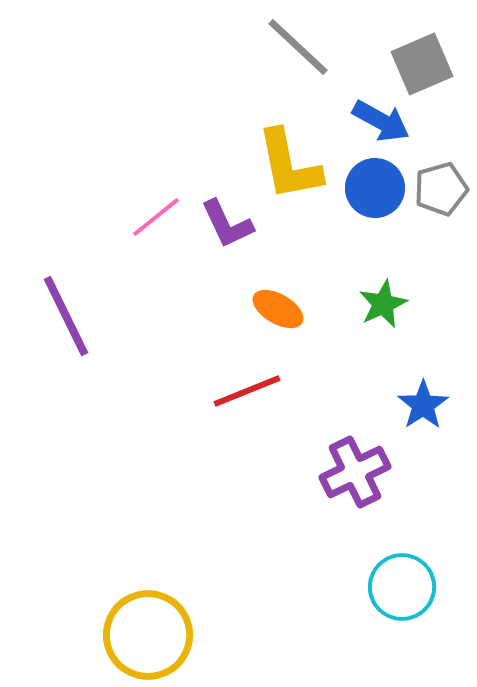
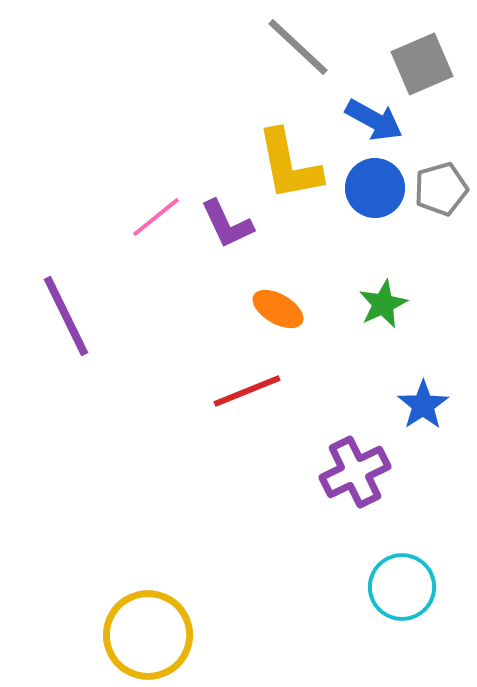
blue arrow: moved 7 px left, 1 px up
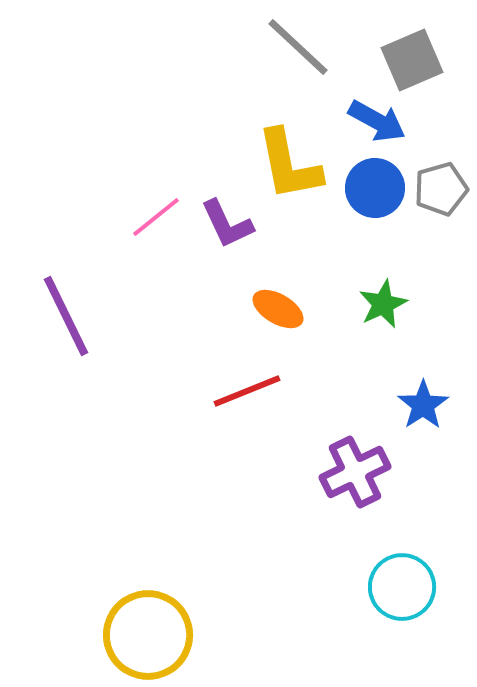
gray square: moved 10 px left, 4 px up
blue arrow: moved 3 px right, 1 px down
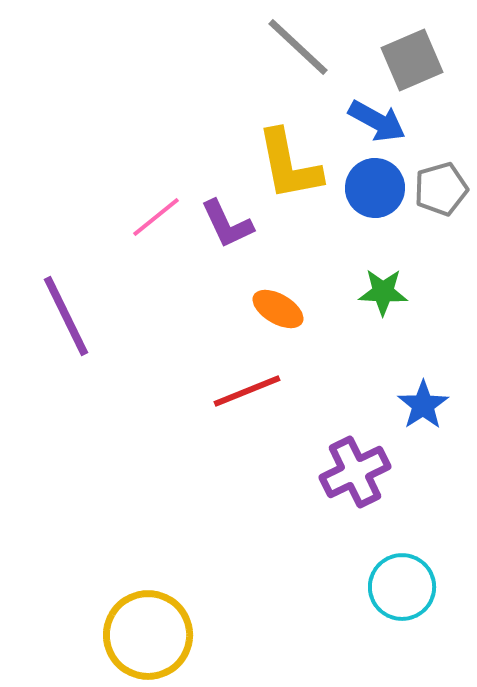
green star: moved 12 px up; rotated 27 degrees clockwise
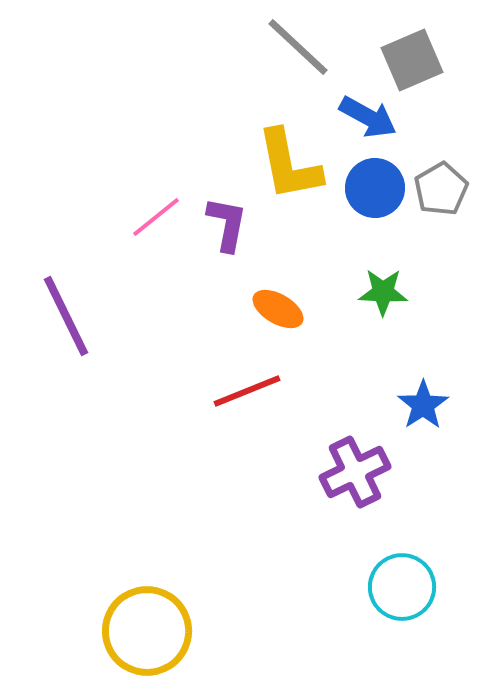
blue arrow: moved 9 px left, 4 px up
gray pentagon: rotated 14 degrees counterclockwise
purple L-shape: rotated 144 degrees counterclockwise
yellow circle: moved 1 px left, 4 px up
